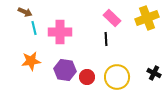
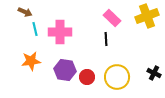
yellow cross: moved 2 px up
cyan line: moved 1 px right, 1 px down
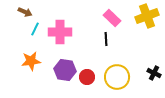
cyan line: rotated 40 degrees clockwise
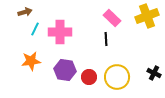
brown arrow: rotated 40 degrees counterclockwise
red circle: moved 2 px right
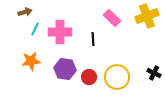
black line: moved 13 px left
purple hexagon: moved 1 px up
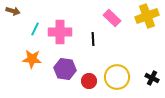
brown arrow: moved 12 px left, 1 px up; rotated 32 degrees clockwise
orange star: moved 1 px right, 2 px up; rotated 12 degrees clockwise
black cross: moved 2 px left, 5 px down
red circle: moved 4 px down
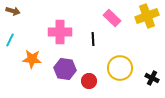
cyan line: moved 25 px left, 11 px down
yellow circle: moved 3 px right, 9 px up
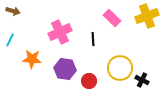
pink cross: rotated 25 degrees counterclockwise
black cross: moved 10 px left, 2 px down
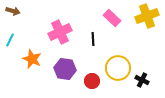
orange star: rotated 18 degrees clockwise
yellow circle: moved 2 px left
red circle: moved 3 px right
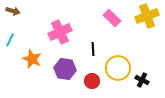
black line: moved 10 px down
